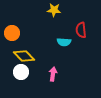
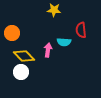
pink arrow: moved 5 px left, 24 px up
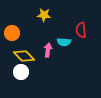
yellow star: moved 10 px left, 5 px down
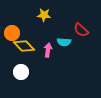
red semicircle: rotated 42 degrees counterclockwise
yellow diamond: moved 10 px up
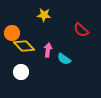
cyan semicircle: moved 17 px down; rotated 32 degrees clockwise
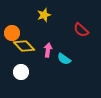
yellow star: rotated 24 degrees counterclockwise
